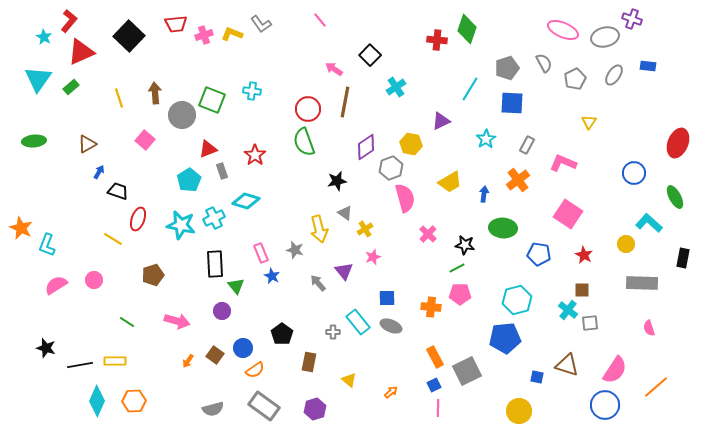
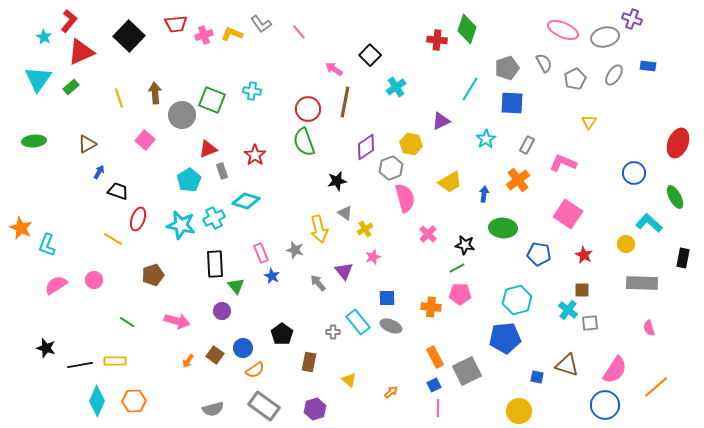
pink line at (320, 20): moved 21 px left, 12 px down
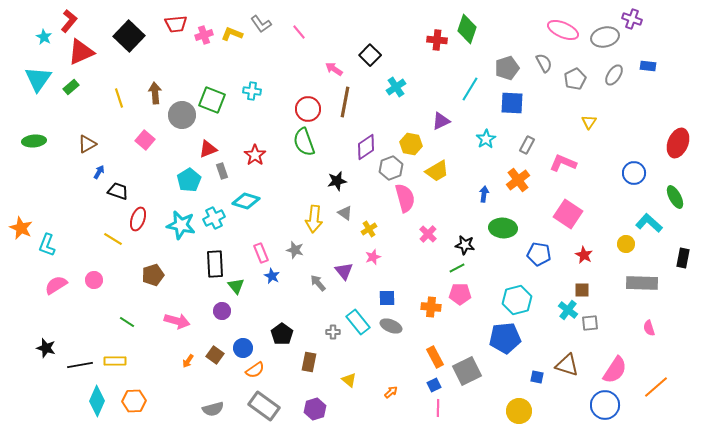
yellow trapezoid at (450, 182): moved 13 px left, 11 px up
yellow arrow at (319, 229): moved 5 px left, 10 px up; rotated 20 degrees clockwise
yellow cross at (365, 229): moved 4 px right
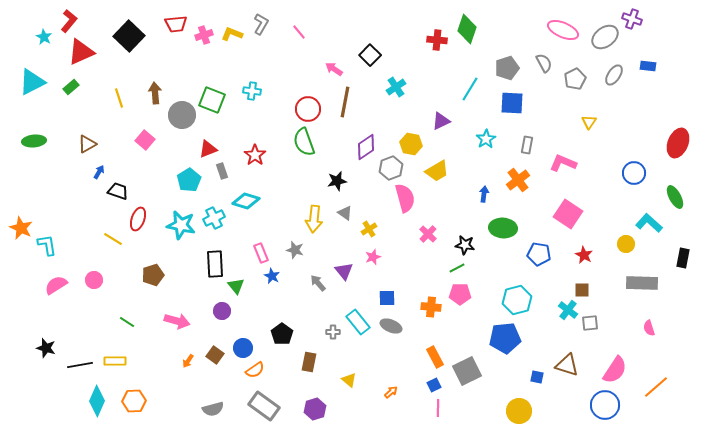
gray L-shape at (261, 24): rotated 115 degrees counterclockwise
gray ellipse at (605, 37): rotated 24 degrees counterclockwise
cyan triangle at (38, 79): moved 6 px left, 3 px down; rotated 28 degrees clockwise
gray rectangle at (527, 145): rotated 18 degrees counterclockwise
cyan L-shape at (47, 245): rotated 150 degrees clockwise
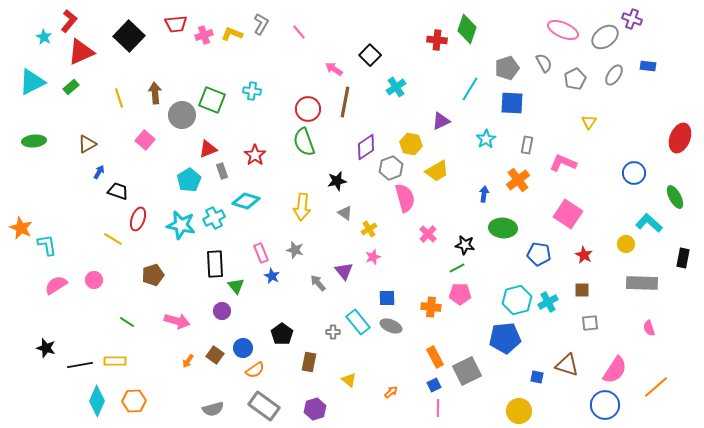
red ellipse at (678, 143): moved 2 px right, 5 px up
yellow arrow at (314, 219): moved 12 px left, 12 px up
cyan cross at (568, 310): moved 20 px left, 8 px up; rotated 24 degrees clockwise
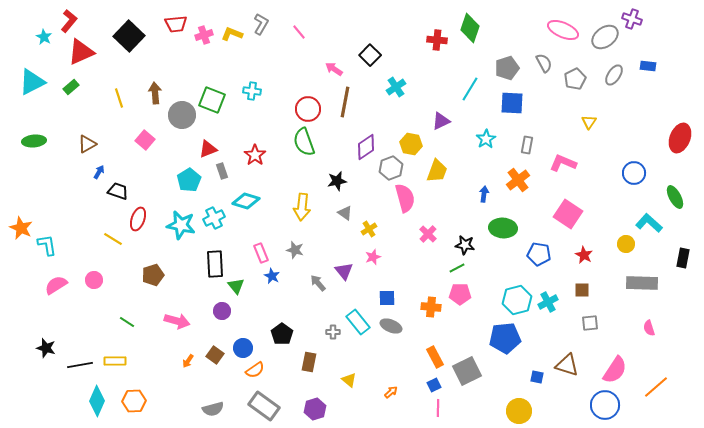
green diamond at (467, 29): moved 3 px right, 1 px up
yellow trapezoid at (437, 171): rotated 40 degrees counterclockwise
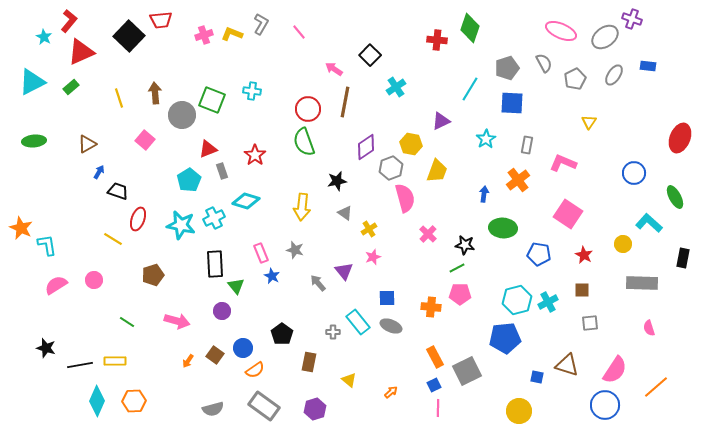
red trapezoid at (176, 24): moved 15 px left, 4 px up
pink ellipse at (563, 30): moved 2 px left, 1 px down
yellow circle at (626, 244): moved 3 px left
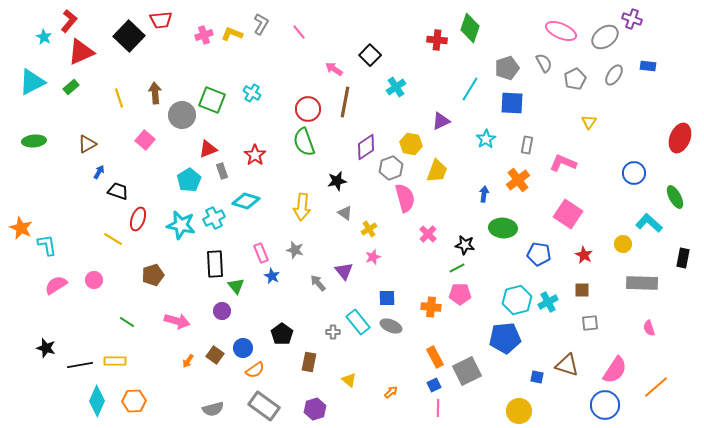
cyan cross at (252, 91): moved 2 px down; rotated 24 degrees clockwise
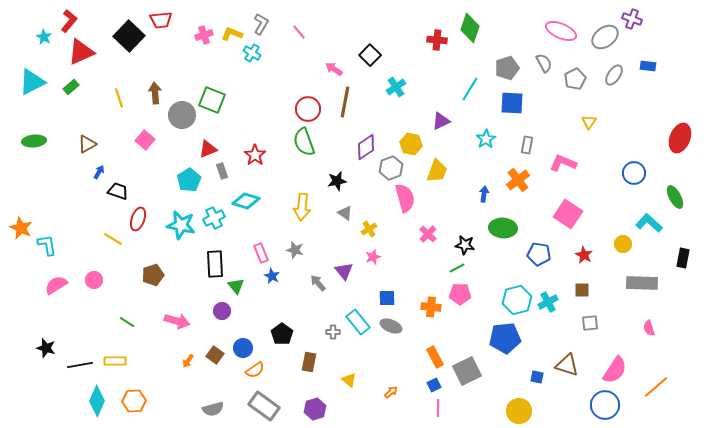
cyan cross at (252, 93): moved 40 px up
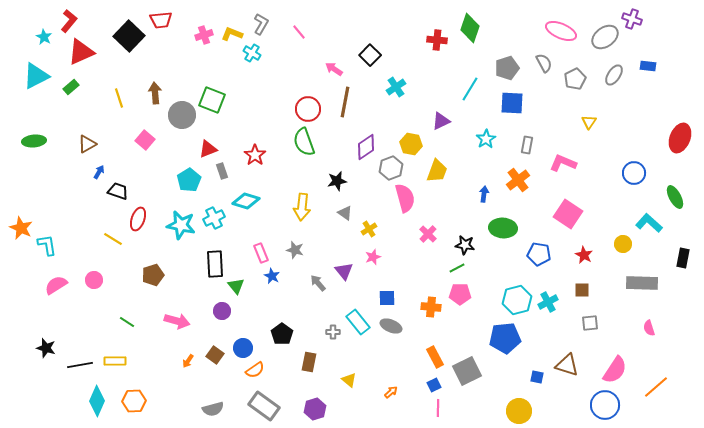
cyan triangle at (32, 82): moved 4 px right, 6 px up
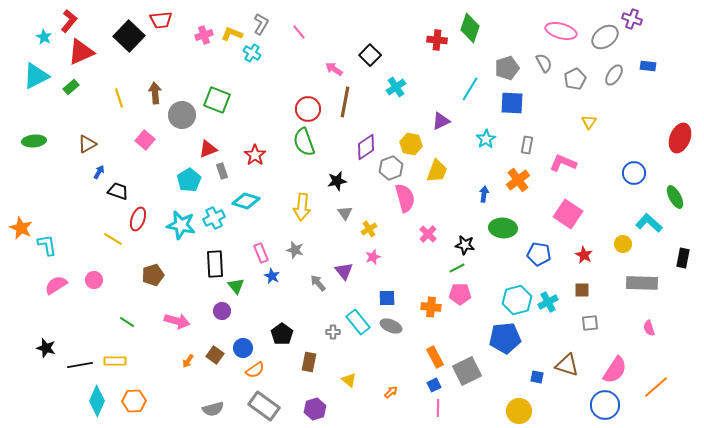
pink ellipse at (561, 31): rotated 8 degrees counterclockwise
green square at (212, 100): moved 5 px right
gray triangle at (345, 213): rotated 21 degrees clockwise
